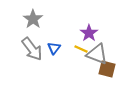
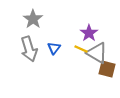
gray arrow: moved 3 px left; rotated 20 degrees clockwise
gray triangle: moved 1 px up; rotated 10 degrees clockwise
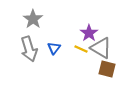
gray triangle: moved 4 px right, 5 px up
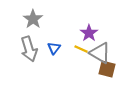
gray triangle: moved 1 px left, 5 px down
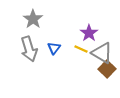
gray triangle: moved 2 px right
brown square: rotated 30 degrees clockwise
